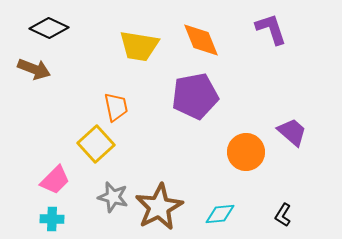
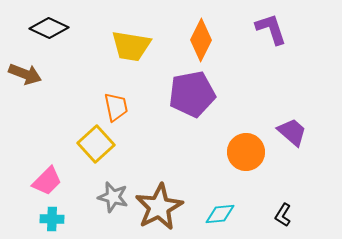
orange diamond: rotated 48 degrees clockwise
yellow trapezoid: moved 8 px left
brown arrow: moved 9 px left, 5 px down
purple pentagon: moved 3 px left, 2 px up
pink trapezoid: moved 8 px left, 1 px down
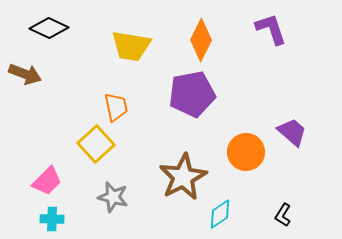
brown star: moved 24 px right, 30 px up
cyan diamond: rotated 28 degrees counterclockwise
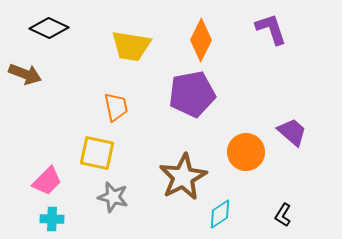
yellow square: moved 1 px right, 9 px down; rotated 36 degrees counterclockwise
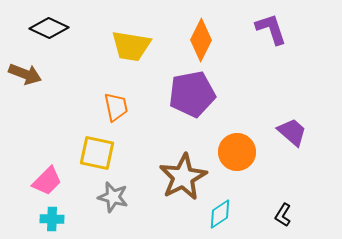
orange circle: moved 9 px left
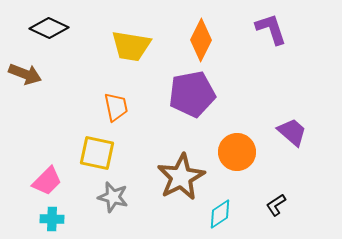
brown star: moved 2 px left
black L-shape: moved 7 px left, 10 px up; rotated 25 degrees clockwise
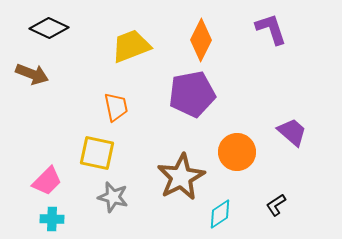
yellow trapezoid: rotated 150 degrees clockwise
brown arrow: moved 7 px right
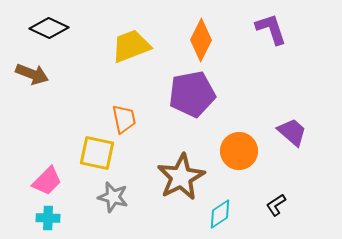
orange trapezoid: moved 8 px right, 12 px down
orange circle: moved 2 px right, 1 px up
cyan cross: moved 4 px left, 1 px up
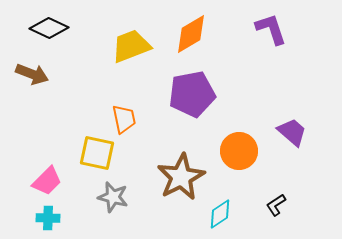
orange diamond: moved 10 px left, 6 px up; rotated 33 degrees clockwise
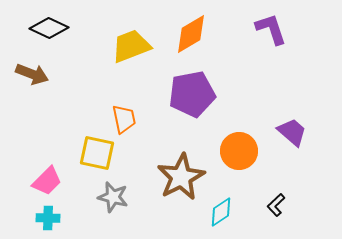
black L-shape: rotated 10 degrees counterclockwise
cyan diamond: moved 1 px right, 2 px up
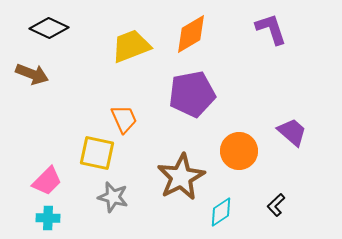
orange trapezoid: rotated 12 degrees counterclockwise
